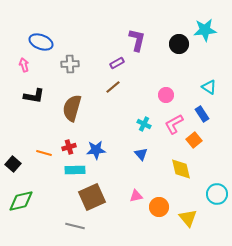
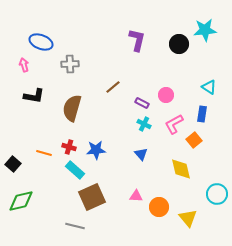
purple rectangle: moved 25 px right, 40 px down; rotated 56 degrees clockwise
blue rectangle: rotated 42 degrees clockwise
red cross: rotated 32 degrees clockwise
cyan rectangle: rotated 42 degrees clockwise
pink triangle: rotated 16 degrees clockwise
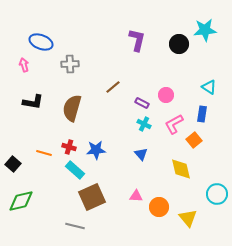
black L-shape: moved 1 px left, 6 px down
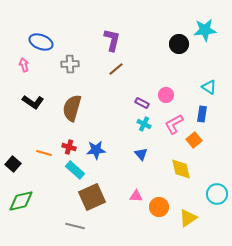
purple L-shape: moved 25 px left
brown line: moved 3 px right, 18 px up
black L-shape: rotated 25 degrees clockwise
yellow triangle: rotated 36 degrees clockwise
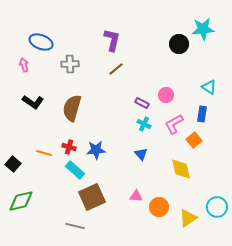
cyan star: moved 2 px left, 1 px up
cyan circle: moved 13 px down
